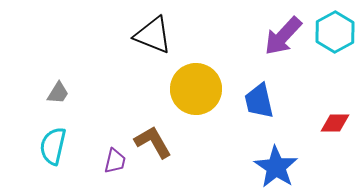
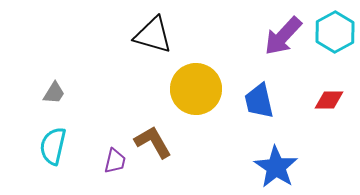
black triangle: rotated 6 degrees counterclockwise
gray trapezoid: moved 4 px left
red diamond: moved 6 px left, 23 px up
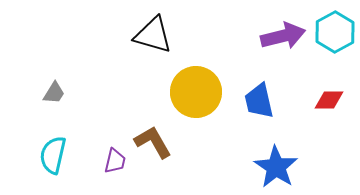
purple arrow: rotated 147 degrees counterclockwise
yellow circle: moved 3 px down
cyan semicircle: moved 9 px down
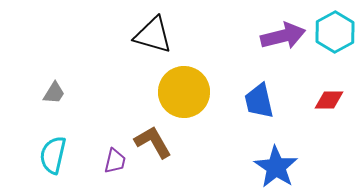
yellow circle: moved 12 px left
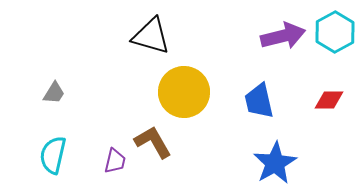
black triangle: moved 2 px left, 1 px down
blue star: moved 1 px left, 4 px up; rotated 9 degrees clockwise
